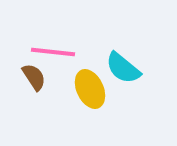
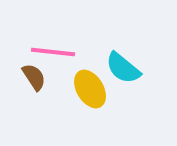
yellow ellipse: rotated 6 degrees counterclockwise
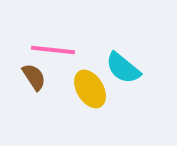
pink line: moved 2 px up
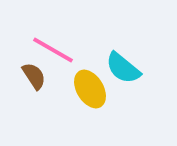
pink line: rotated 24 degrees clockwise
brown semicircle: moved 1 px up
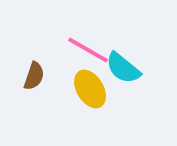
pink line: moved 35 px right
brown semicircle: rotated 52 degrees clockwise
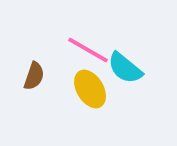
cyan semicircle: moved 2 px right
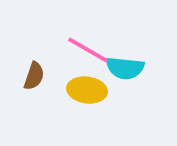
cyan semicircle: rotated 33 degrees counterclockwise
yellow ellipse: moved 3 px left, 1 px down; rotated 51 degrees counterclockwise
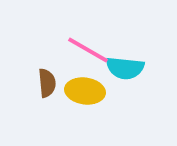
brown semicircle: moved 13 px right, 7 px down; rotated 24 degrees counterclockwise
yellow ellipse: moved 2 px left, 1 px down
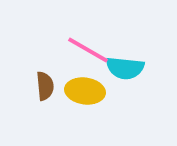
brown semicircle: moved 2 px left, 3 px down
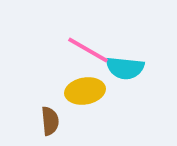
brown semicircle: moved 5 px right, 35 px down
yellow ellipse: rotated 18 degrees counterclockwise
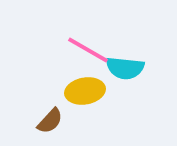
brown semicircle: rotated 48 degrees clockwise
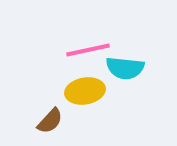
pink line: rotated 42 degrees counterclockwise
